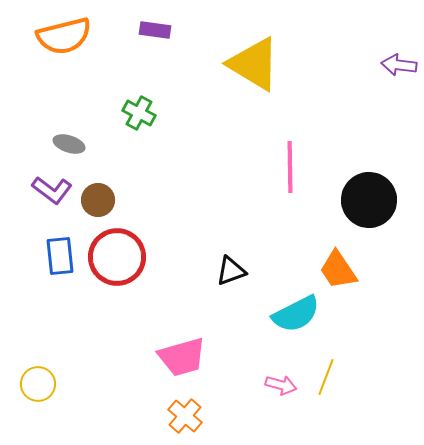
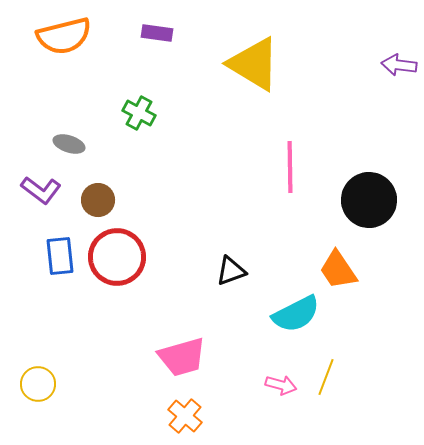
purple rectangle: moved 2 px right, 3 px down
purple L-shape: moved 11 px left
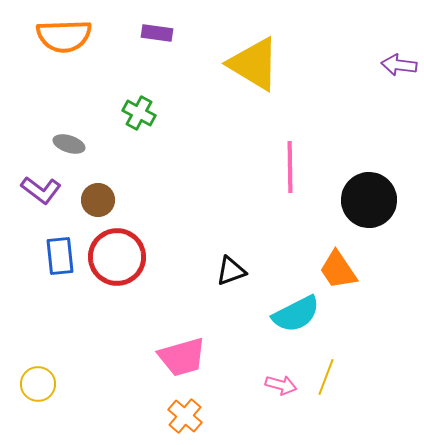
orange semicircle: rotated 12 degrees clockwise
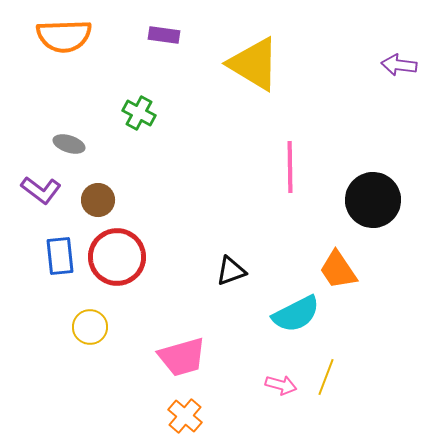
purple rectangle: moved 7 px right, 2 px down
black circle: moved 4 px right
yellow circle: moved 52 px right, 57 px up
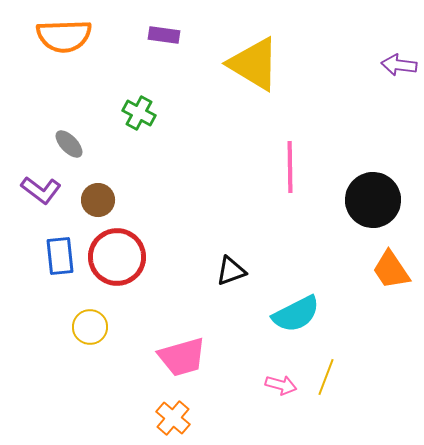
gray ellipse: rotated 28 degrees clockwise
orange trapezoid: moved 53 px right
orange cross: moved 12 px left, 2 px down
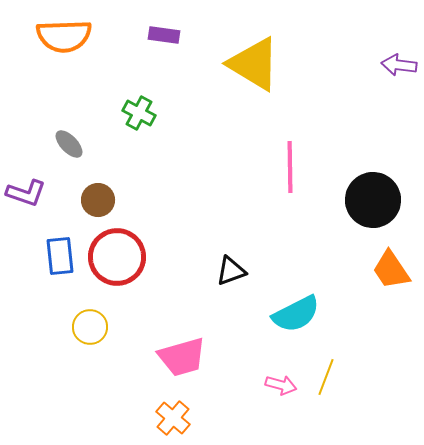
purple L-shape: moved 15 px left, 3 px down; rotated 18 degrees counterclockwise
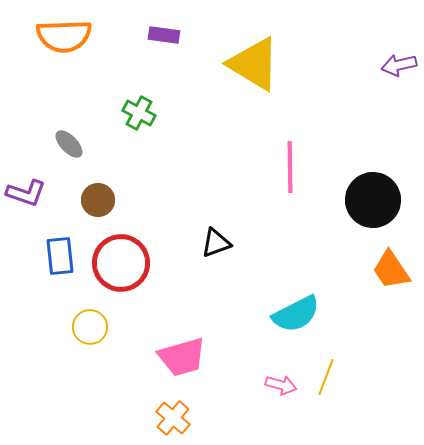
purple arrow: rotated 20 degrees counterclockwise
red circle: moved 4 px right, 6 px down
black triangle: moved 15 px left, 28 px up
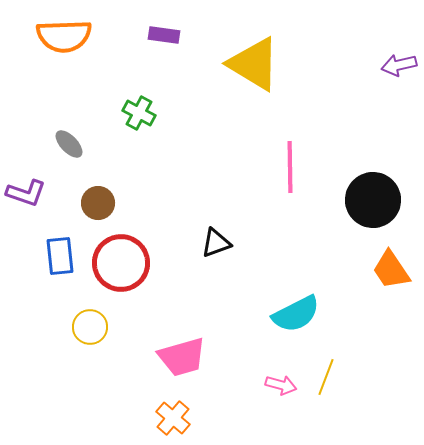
brown circle: moved 3 px down
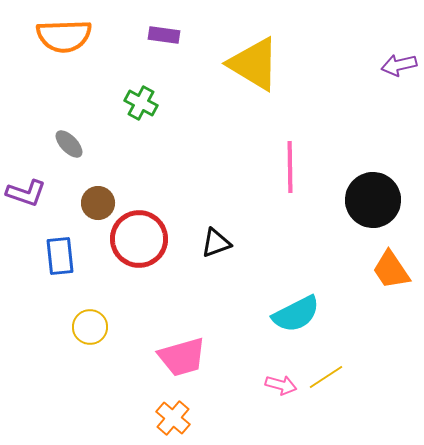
green cross: moved 2 px right, 10 px up
red circle: moved 18 px right, 24 px up
yellow line: rotated 36 degrees clockwise
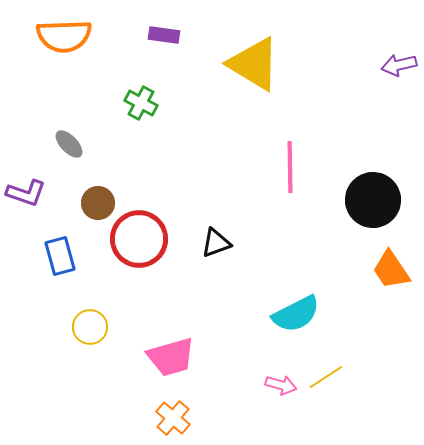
blue rectangle: rotated 9 degrees counterclockwise
pink trapezoid: moved 11 px left
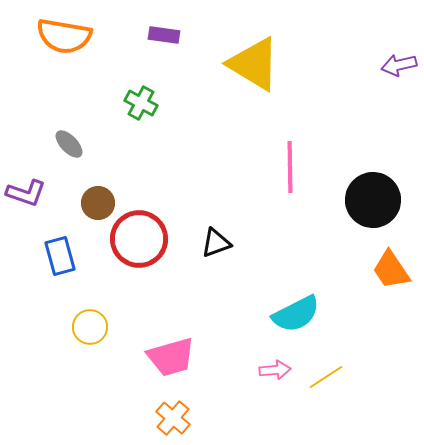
orange semicircle: rotated 12 degrees clockwise
pink arrow: moved 6 px left, 15 px up; rotated 20 degrees counterclockwise
